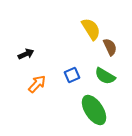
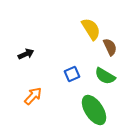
blue square: moved 1 px up
orange arrow: moved 4 px left, 12 px down
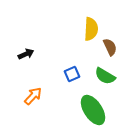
yellow semicircle: rotated 35 degrees clockwise
green ellipse: moved 1 px left
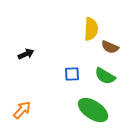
brown semicircle: rotated 138 degrees clockwise
blue square: rotated 21 degrees clockwise
orange arrow: moved 11 px left, 14 px down
green ellipse: rotated 24 degrees counterclockwise
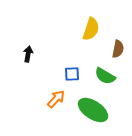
yellow semicircle: rotated 15 degrees clockwise
brown semicircle: moved 8 px right, 2 px down; rotated 102 degrees counterclockwise
black arrow: moved 2 px right; rotated 56 degrees counterclockwise
orange arrow: moved 34 px right, 11 px up
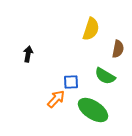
blue square: moved 1 px left, 8 px down
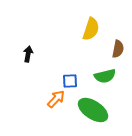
green semicircle: rotated 45 degrees counterclockwise
blue square: moved 1 px left, 1 px up
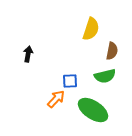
brown semicircle: moved 6 px left, 2 px down
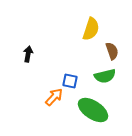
brown semicircle: rotated 30 degrees counterclockwise
blue square: rotated 14 degrees clockwise
orange arrow: moved 2 px left, 2 px up
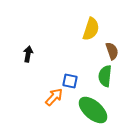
green semicircle: rotated 110 degrees clockwise
green ellipse: rotated 8 degrees clockwise
